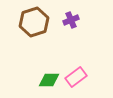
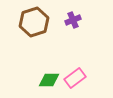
purple cross: moved 2 px right
pink rectangle: moved 1 px left, 1 px down
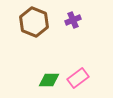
brown hexagon: rotated 20 degrees counterclockwise
pink rectangle: moved 3 px right
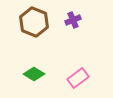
green diamond: moved 15 px left, 6 px up; rotated 30 degrees clockwise
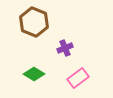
purple cross: moved 8 px left, 28 px down
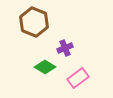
green diamond: moved 11 px right, 7 px up
